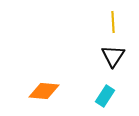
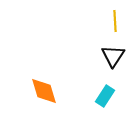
yellow line: moved 2 px right, 1 px up
orange diamond: rotated 68 degrees clockwise
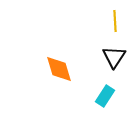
black triangle: moved 1 px right, 1 px down
orange diamond: moved 15 px right, 22 px up
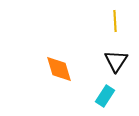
black triangle: moved 2 px right, 4 px down
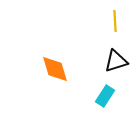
black triangle: rotated 40 degrees clockwise
orange diamond: moved 4 px left
